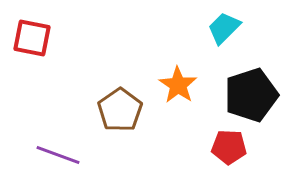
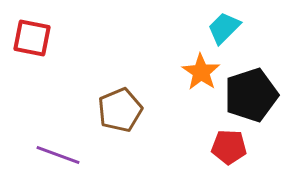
orange star: moved 23 px right, 13 px up
brown pentagon: rotated 12 degrees clockwise
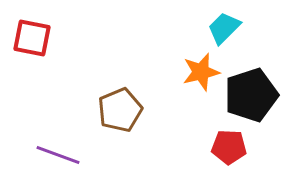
orange star: rotated 24 degrees clockwise
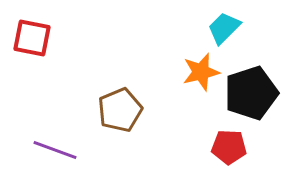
black pentagon: moved 2 px up
purple line: moved 3 px left, 5 px up
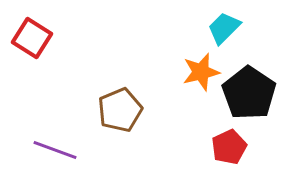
red square: rotated 21 degrees clockwise
black pentagon: moved 2 px left; rotated 20 degrees counterclockwise
red pentagon: rotated 28 degrees counterclockwise
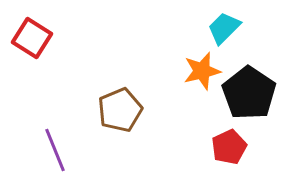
orange star: moved 1 px right, 1 px up
purple line: rotated 48 degrees clockwise
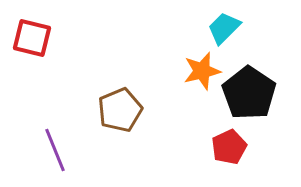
red square: rotated 18 degrees counterclockwise
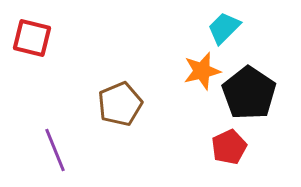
brown pentagon: moved 6 px up
